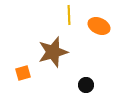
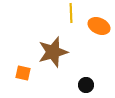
yellow line: moved 2 px right, 2 px up
orange square: rotated 28 degrees clockwise
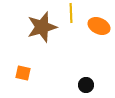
brown star: moved 11 px left, 25 px up
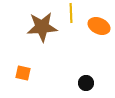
brown star: rotated 12 degrees clockwise
black circle: moved 2 px up
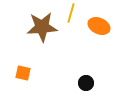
yellow line: rotated 18 degrees clockwise
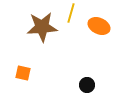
black circle: moved 1 px right, 2 px down
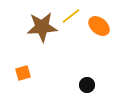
yellow line: moved 3 px down; rotated 36 degrees clockwise
orange ellipse: rotated 15 degrees clockwise
orange square: rotated 28 degrees counterclockwise
